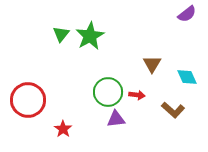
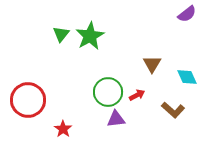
red arrow: rotated 35 degrees counterclockwise
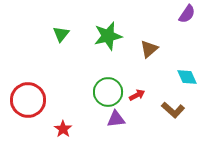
purple semicircle: rotated 18 degrees counterclockwise
green star: moved 18 px right; rotated 16 degrees clockwise
brown triangle: moved 3 px left, 15 px up; rotated 18 degrees clockwise
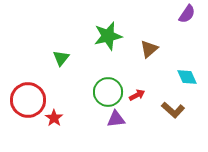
green triangle: moved 24 px down
red star: moved 9 px left, 11 px up
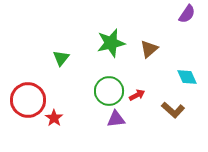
green star: moved 3 px right, 7 px down
green circle: moved 1 px right, 1 px up
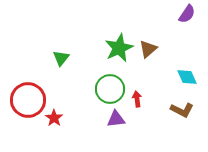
green star: moved 8 px right, 5 px down; rotated 12 degrees counterclockwise
brown triangle: moved 1 px left
green circle: moved 1 px right, 2 px up
red arrow: moved 4 px down; rotated 70 degrees counterclockwise
brown L-shape: moved 9 px right; rotated 15 degrees counterclockwise
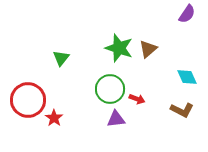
green star: rotated 28 degrees counterclockwise
red arrow: rotated 119 degrees clockwise
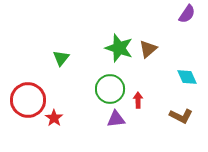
red arrow: moved 1 px right, 1 px down; rotated 112 degrees counterclockwise
brown L-shape: moved 1 px left, 6 px down
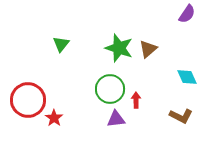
green triangle: moved 14 px up
red arrow: moved 2 px left
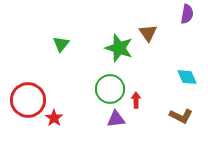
purple semicircle: rotated 24 degrees counterclockwise
brown triangle: moved 16 px up; rotated 24 degrees counterclockwise
